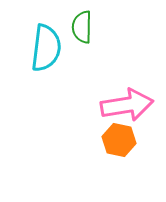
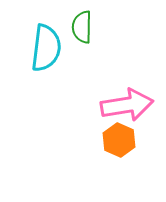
orange hexagon: rotated 12 degrees clockwise
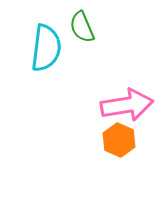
green semicircle: rotated 24 degrees counterclockwise
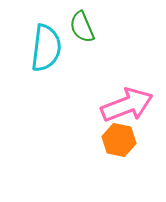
pink arrow: rotated 12 degrees counterclockwise
orange hexagon: rotated 12 degrees counterclockwise
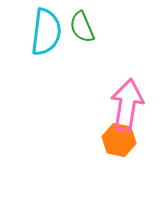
cyan semicircle: moved 16 px up
pink arrow: rotated 60 degrees counterclockwise
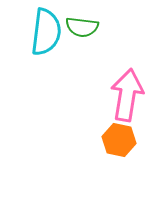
green semicircle: rotated 60 degrees counterclockwise
pink arrow: moved 10 px up
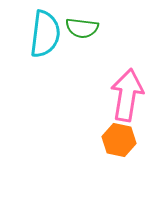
green semicircle: moved 1 px down
cyan semicircle: moved 1 px left, 2 px down
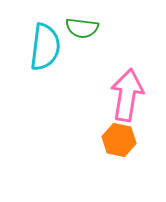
cyan semicircle: moved 13 px down
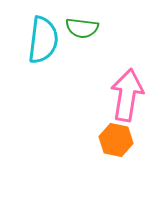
cyan semicircle: moved 2 px left, 7 px up
orange hexagon: moved 3 px left
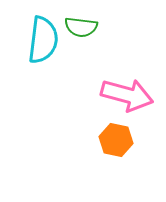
green semicircle: moved 1 px left, 1 px up
pink arrow: rotated 96 degrees clockwise
